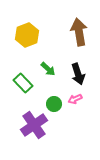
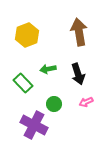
green arrow: rotated 126 degrees clockwise
pink arrow: moved 11 px right, 3 px down
purple cross: rotated 28 degrees counterclockwise
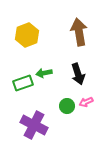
green arrow: moved 4 px left, 4 px down
green rectangle: rotated 66 degrees counterclockwise
green circle: moved 13 px right, 2 px down
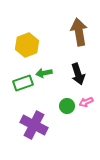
yellow hexagon: moved 10 px down
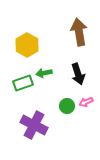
yellow hexagon: rotated 10 degrees counterclockwise
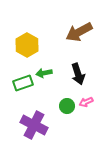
brown arrow: rotated 108 degrees counterclockwise
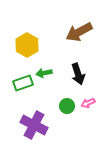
pink arrow: moved 2 px right, 1 px down
